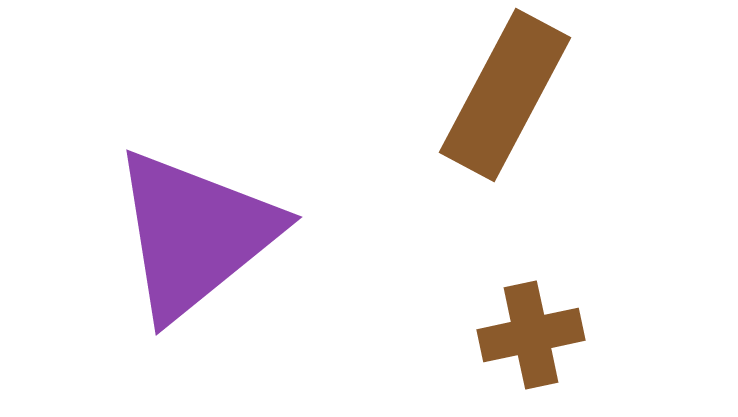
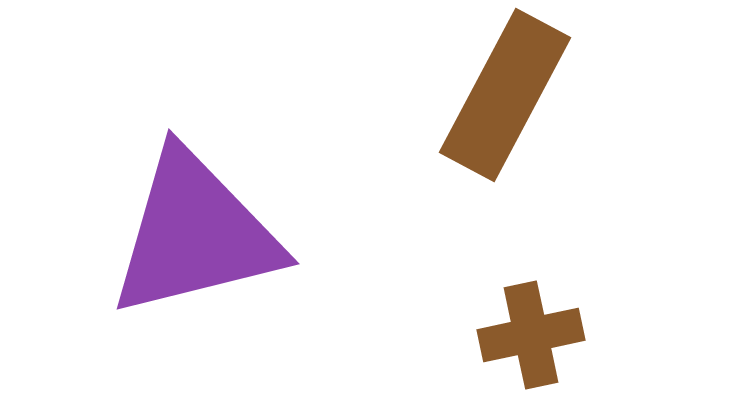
purple triangle: rotated 25 degrees clockwise
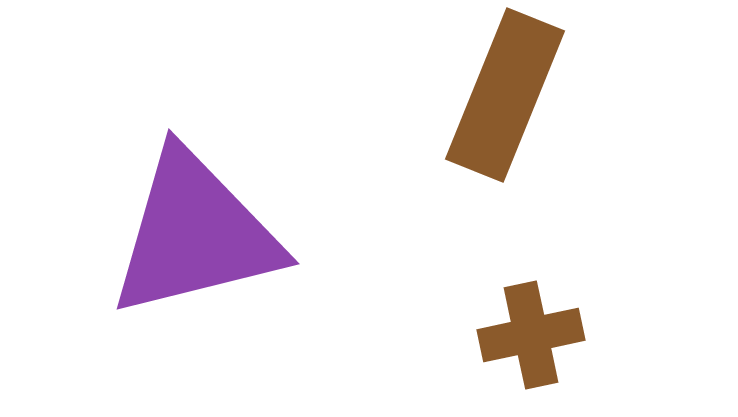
brown rectangle: rotated 6 degrees counterclockwise
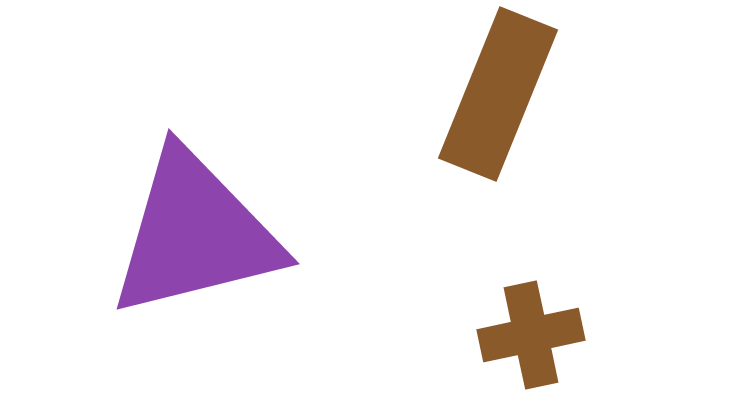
brown rectangle: moved 7 px left, 1 px up
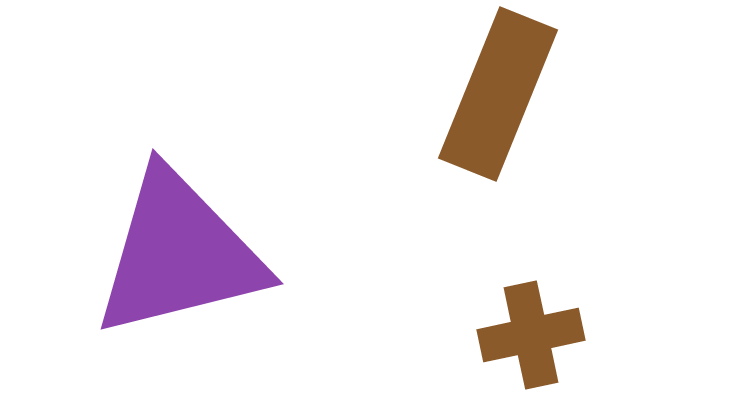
purple triangle: moved 16 px left, 20 px down
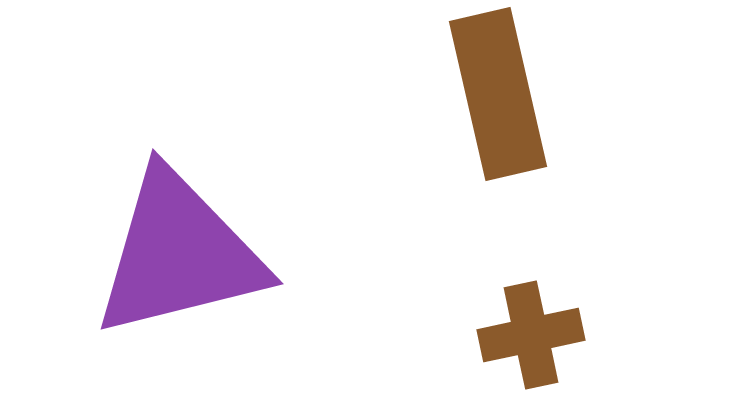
brown rectangle: rotated 35 degrees counterclockwise
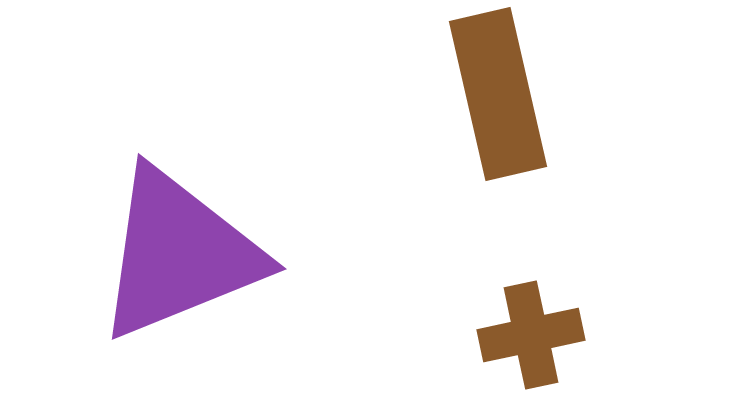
purple triangle: rotated 8 degrees counterclockwise
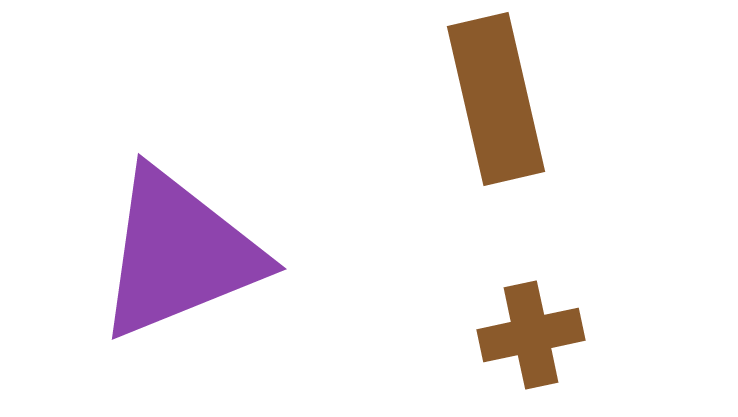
brown rectangle: moved 2 px left, 5 px down
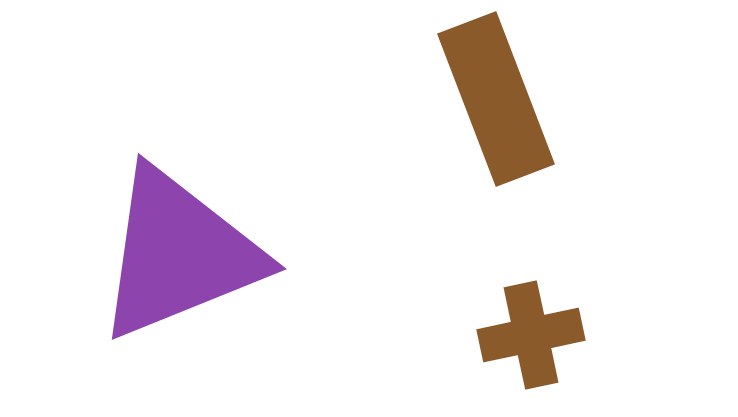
brown rectangle: rotated 8 degrees counterclockwise
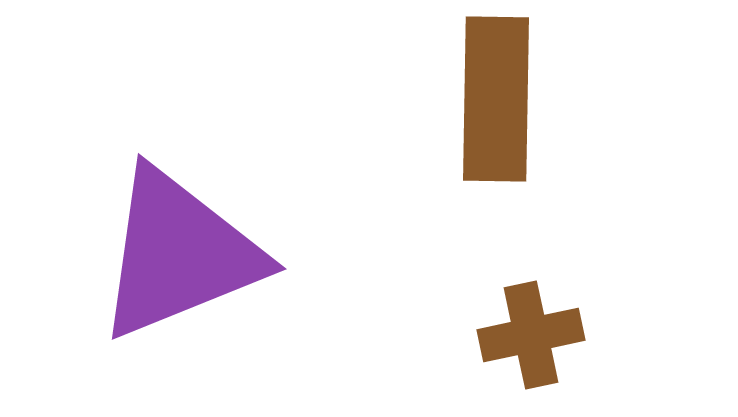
brown rectangle: rotated 22 degrees clockwise
